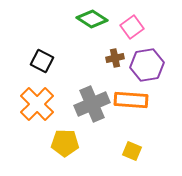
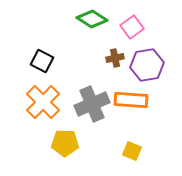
orange cross: moved 6 px right, 2 px up
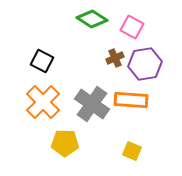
pink square: rotated 25 degrees counterclockwise
brown cross: rotated 12 degrees counterclockwise
purple hexagon: moved 2 px left, 1 px up
gray cross: rotated 32 degrees counterclockwise
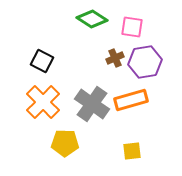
pink square: rotated 20 degrees counterclockwise
purple hexagon: moved 2 px up
orange rectangle: rotated 20 degrees counterclockwise
yellow square: rotated 30 degrees counterclockwise
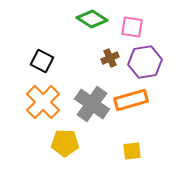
brown cross: moved 5 px left
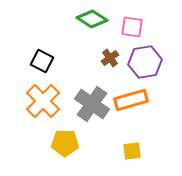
brown cross: rotated 12 degrees counterclockwise
orange cross: moved 1 px up
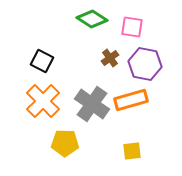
purple hexagon: moved 2 px down; rotated 20 degrees clockwise
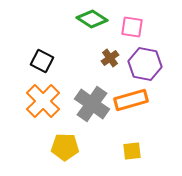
yellow pentagon: moved 4 px down
